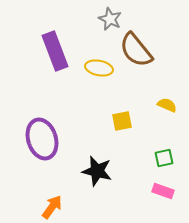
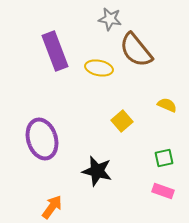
gray star: rotated 15 degrees counterclockwise
yellow square: rotated 30 degrees counterclockwise
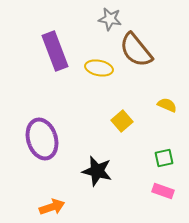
orange arrow: rotated 35 degrees clockwise
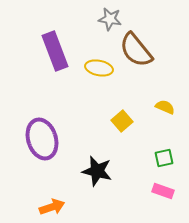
yellow semicircle: moved 2 px left, 2 px down
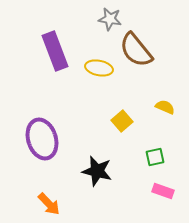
green square: moved 9 px left, 1 px up
orange arrow: moved 3 px left, 3 px up; rotated 65 degrees clockwise
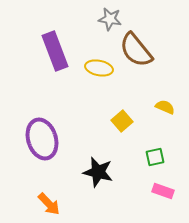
black star: moved 1 px right, 1 px down
